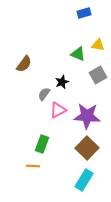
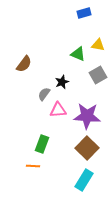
pink triangle: rotated 24 degrees clockwise
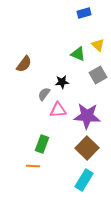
yellow triangle: rotated 32 degrees clockwise
black star: rotated 16 degrees clockwise
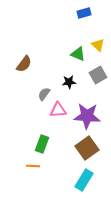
black star: moved 7 px right
brown square: rotated 10 degrees clockwise
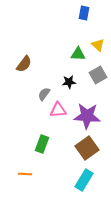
blue rectangle: rotated 64 degrees counterclockwise
green triangle: rotated 21 degrees counterclockwise
orange line: moved 8 px left, 8 px down
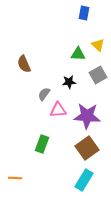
brown semicircle: rotated 120 degrees clockwise
orange line: moved 10 px left, 4 px down
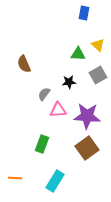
cyan rectangle: moved 29 px left, 1 px down
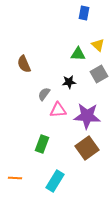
gray square: moved 1 px right, 1 px up
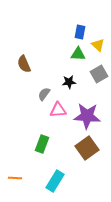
blue rectangle: moved 4 px left, 19 px down
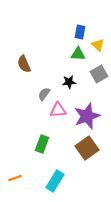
purple star: rotated 24 degrees counterclockwise
orange line: rotated 24 degrees counterclockwise
